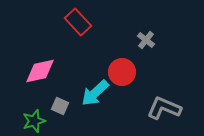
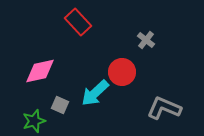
gray square: moved 1 px up
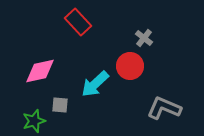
gray cross: moved 2 px left, 2 px up
red circle: moved 8 px right, 6 px up
cyan arrow: moved 9 px up
gray square: rotated 18 degrees counterclockwise
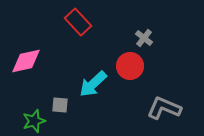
pink diamond: moved 14 px left, 10 px up
cyan arrow: moved 2 px left
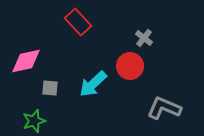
gray square: moved 10 px left, 17 px up
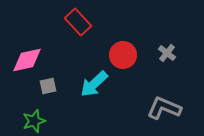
gray cross: moved 23 px right, 15 px down
pink diamond: moved 1 px right, 1 px up
red circle: moved 7 px left, 11 px up
cyan arrow: moved 1 px right
gray square: moved 2 px left, 2 px up; rotated 18 degrees counterclockwise
